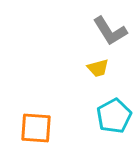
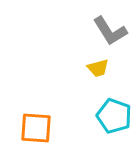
cyan pentagon: rotated 24 degrees counterclockwise
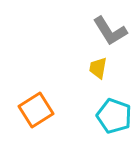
yellow trapezoid: rotated 115 degrees clockwise
orange square: moved 18 px up; rotated 36 degrees counterclockwise
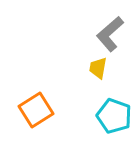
gray L-shape: moved 3 px down; rotated 81 degrees clockwise
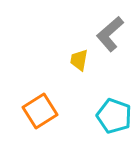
yellow trapezoid: moved 19 px left, 8 px up
orange square: moved 4 px right, 1 px down
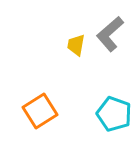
yellow trapezoid: moved 3 px left, 15 px up
cyan pentagon: moved 2 px up
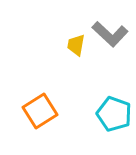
gray L-shape: rotated 96 degrees counterclockwise
